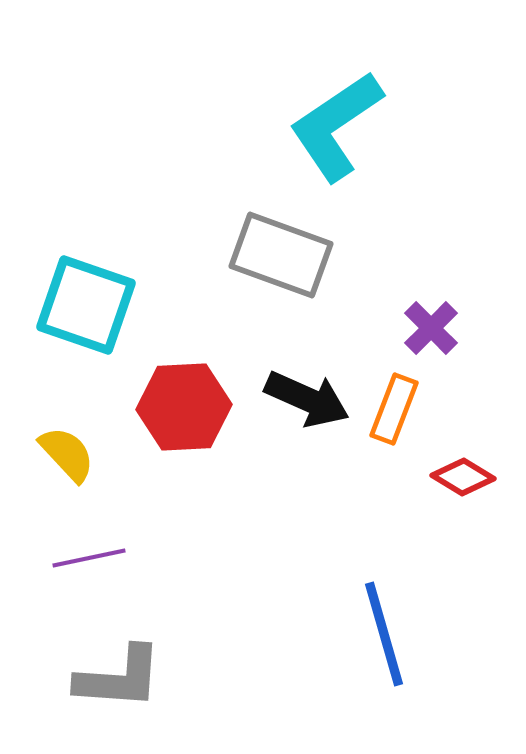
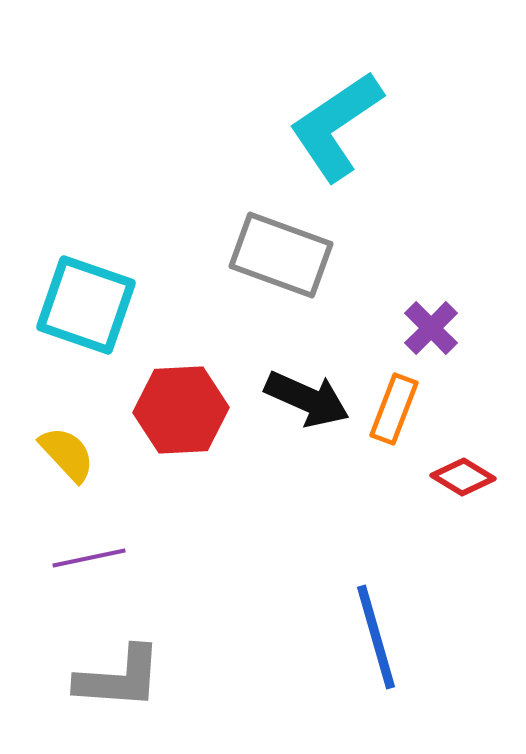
red hexagon: moved 3 px left, 3 px down
blue line: moved 8 px left, 3 px down
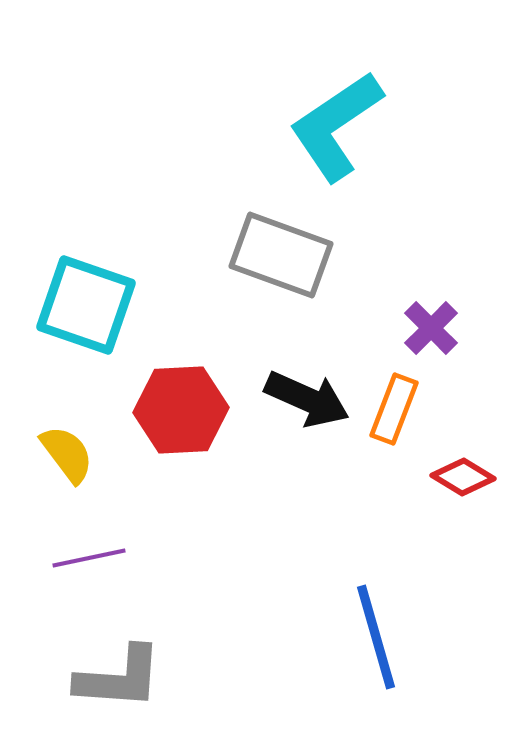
yellow semicircle: rotated 6 degrees clockwise
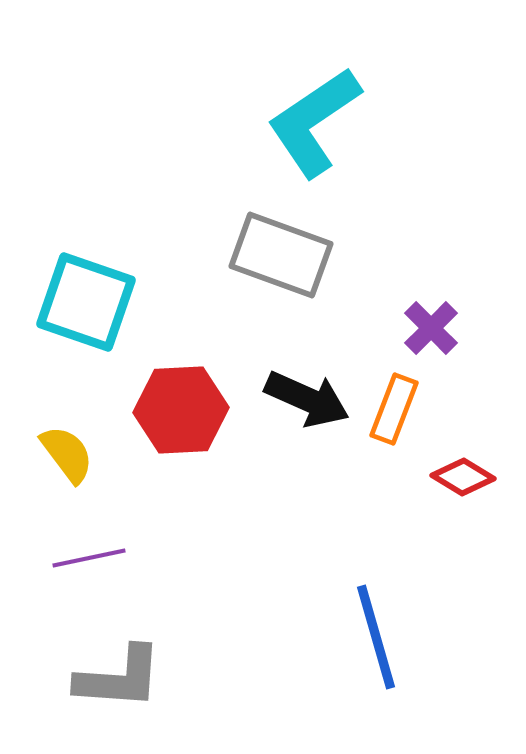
cyan L-shape: moved 22 px left, 4 px up
cyan square: moved 3 px up
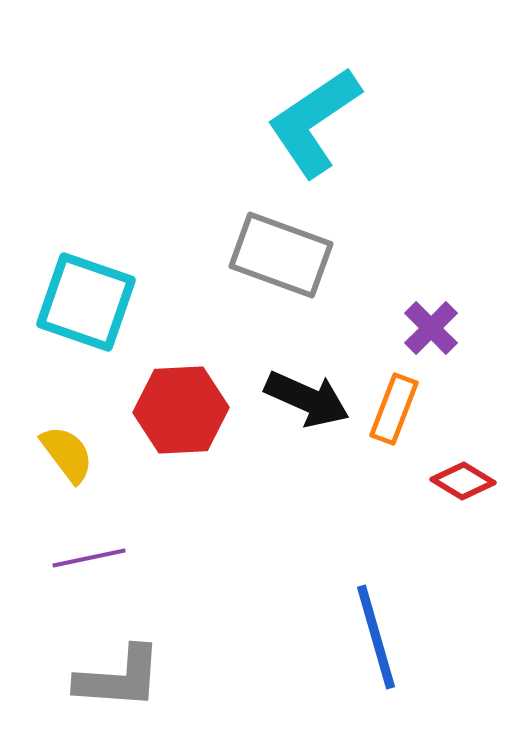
red diamond: moved 4 px down
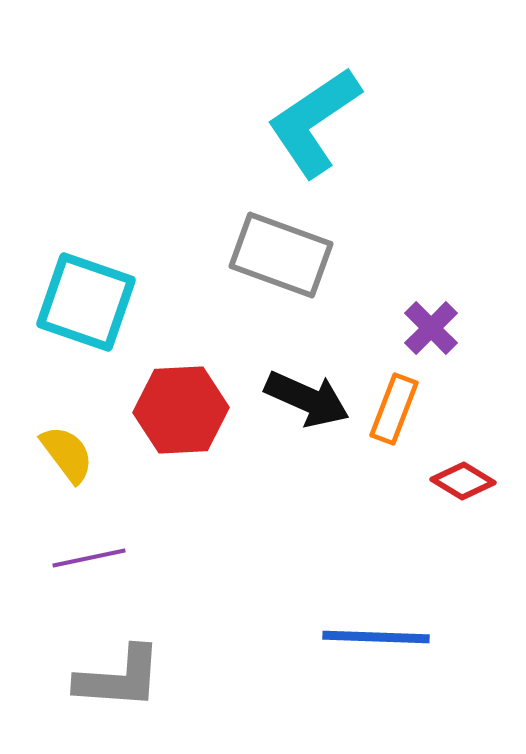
blue line: rotated 72 degrees counterclockwise
